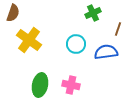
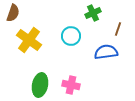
cyan circle: moved 5 px left, 8 px up
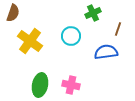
yellow cross: moved 1 px right, 1 px down
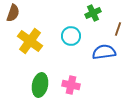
blue semicircle: moved 2 px left
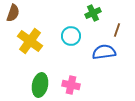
brown line: moved 1 px left, 1 px down
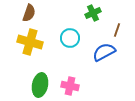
brown semicircle: moved 16 px right
cyan circle: moved 1 px left, 2 px down
yellow cross: moved 1 px down; rotated 20 degrees counterclockwise
blue semicircle: rotated 20 degrees counterclockwise
pink cross: moved 1 px left, 1 px down
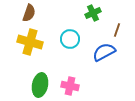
cyan circle: moved 1 px down
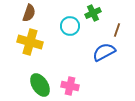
cyan circle: moved 13 px up
green ellipse: rotated 45 degrees counterclockwise
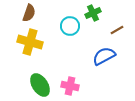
brown line: rotated 40 degrees clockwise
blue semicircle: moved 4 px down
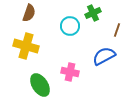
brown line: rotated 40 degrees counterclockwise
yellow cross: moved 4 px left, 4 px down
pink cross: moved 14 px up
